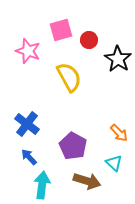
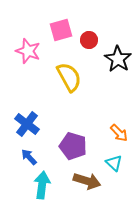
purple pentagon: rotated 12 degrees counterclockwise
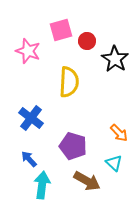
red circle: moved 2 px left, 1 px down
black star: moved 3 px left
yellow semicircle: moved 5 px down; rotated 32 degrees clockwise
blue cross: moved 4 px right, 6 px up
blue arrow: moved 2 px down
brown arrow: rotated 12 degrees clockwise
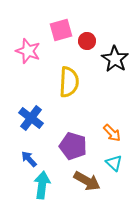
orange arrow: moved 7 px left
